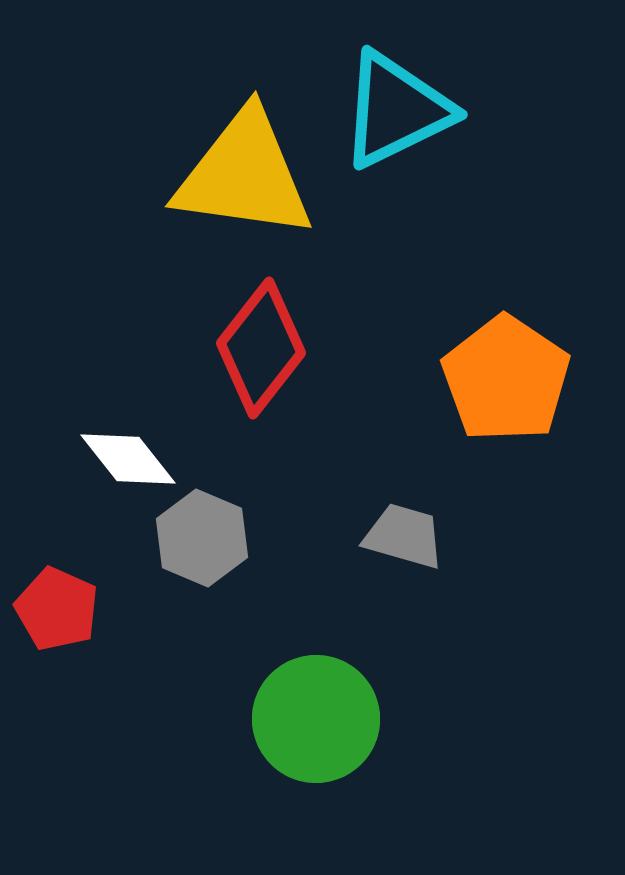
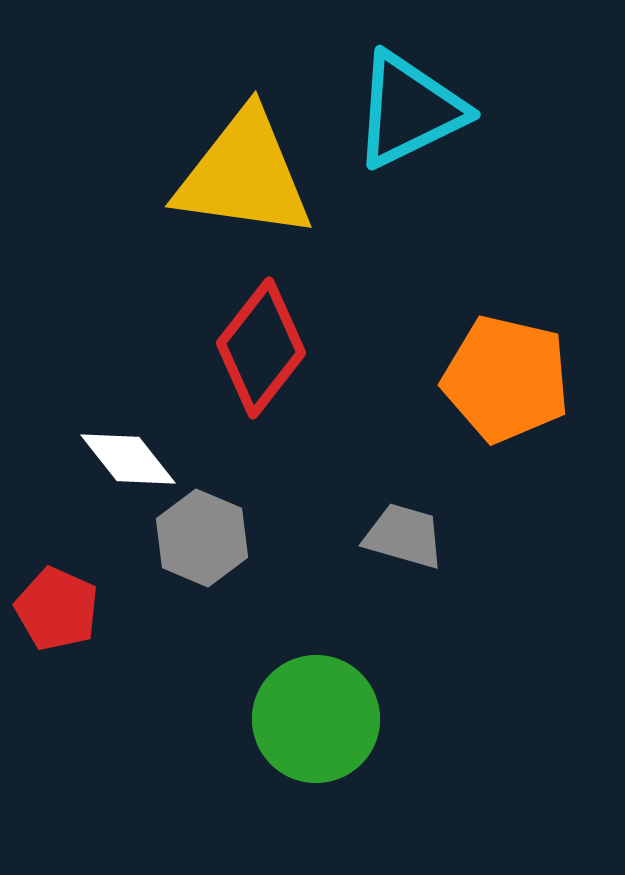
cyan triangle: moved 13 px right
orange pentagon: rotated 21 degrees counterclockwise
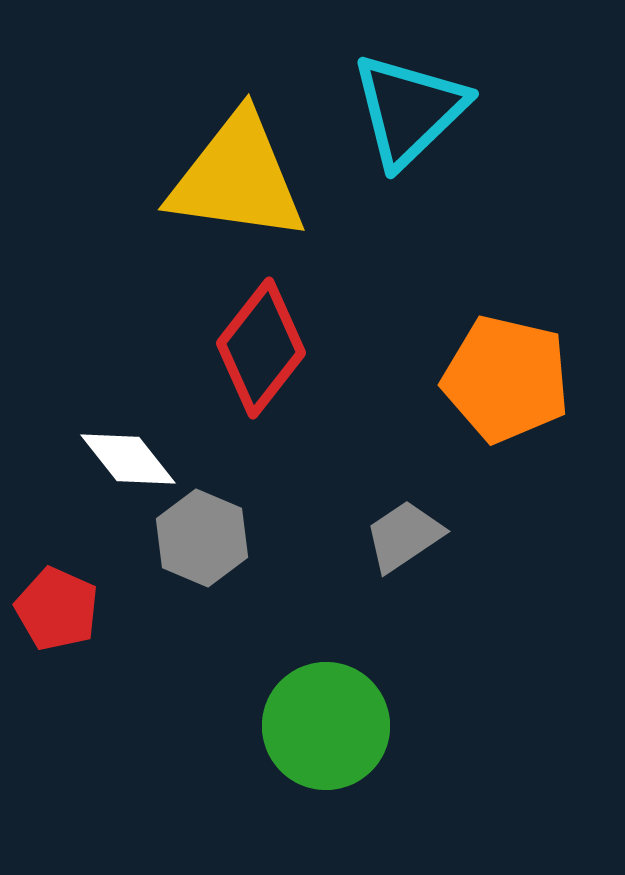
cyan triangle: rotated 18 degrees counterclockwise
yellow triangle: moved 7 px left, 3 px down
gray trapezoid: rotated 50 degrees counterclockwise
green circle: moved 10 px right, 7 px down
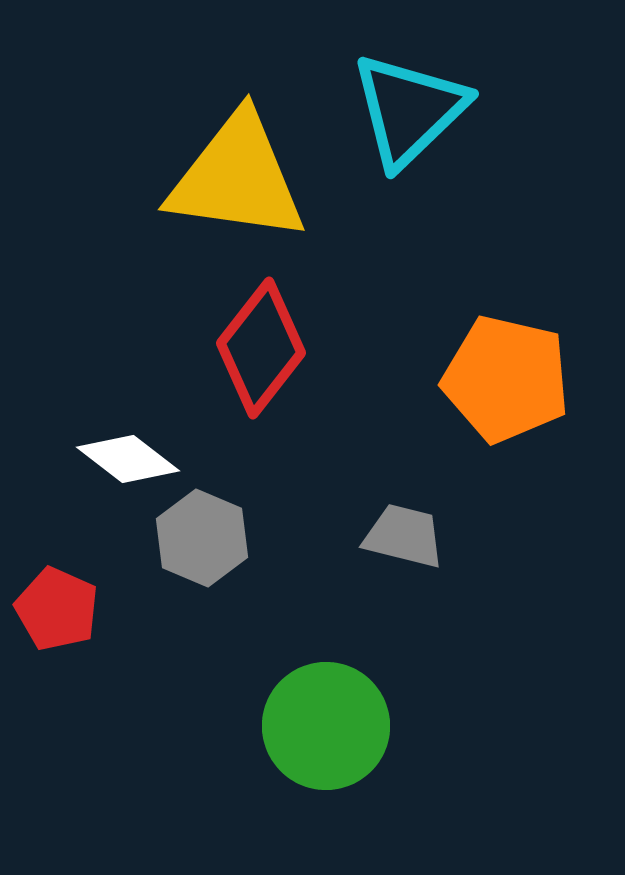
white diamond: rotated 14 degrees counterclockwise
gray trapezoid: rotated 48 degrees clockwise
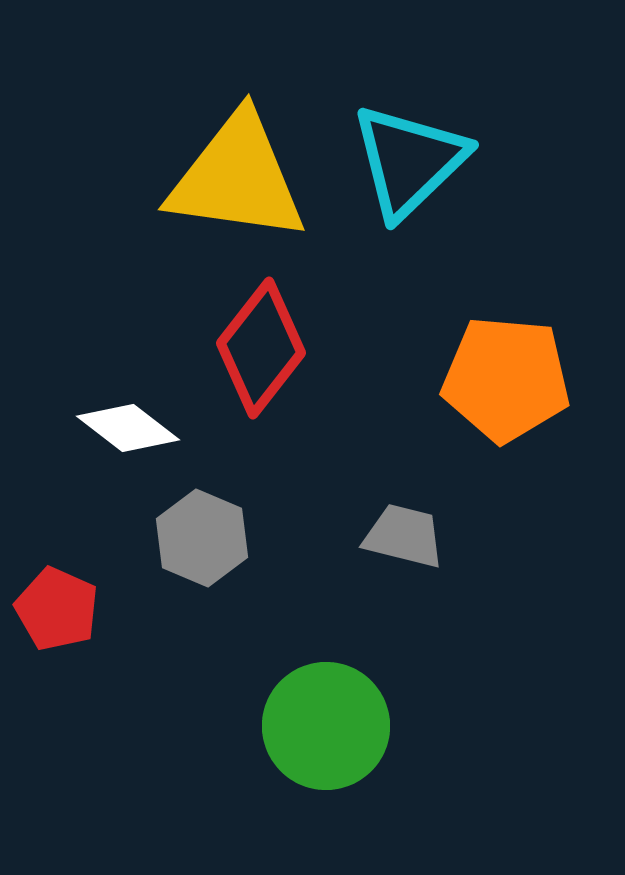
cyan triangle: moved 51 px down
orange pentagon: rotated 8 degrees counterclockwise
white diamond: moved 31 px up
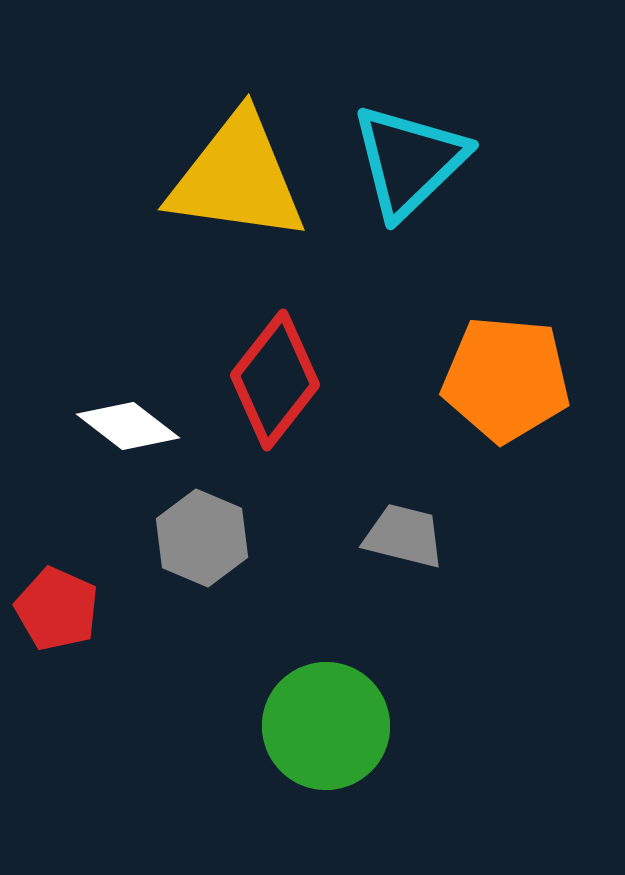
red diamond: moved 14 px right, 32 px down
white diamond: moved 2 px up
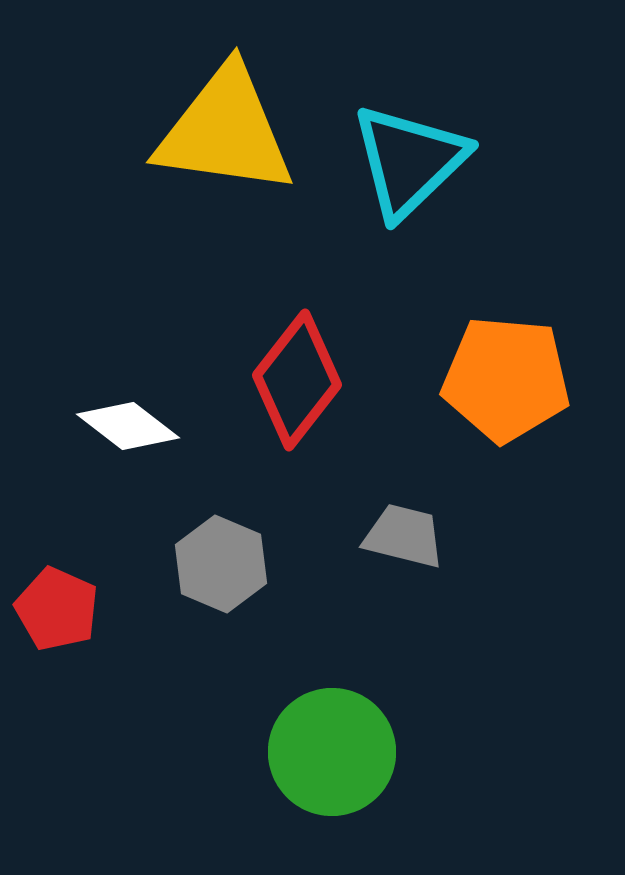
yellow triangle: moved 12 px left, 47 px up
red diamond: moved 22 px right
gray hexagon: moved 19 px right, 26 px down
green circle: moved 6 px right, 26 px down
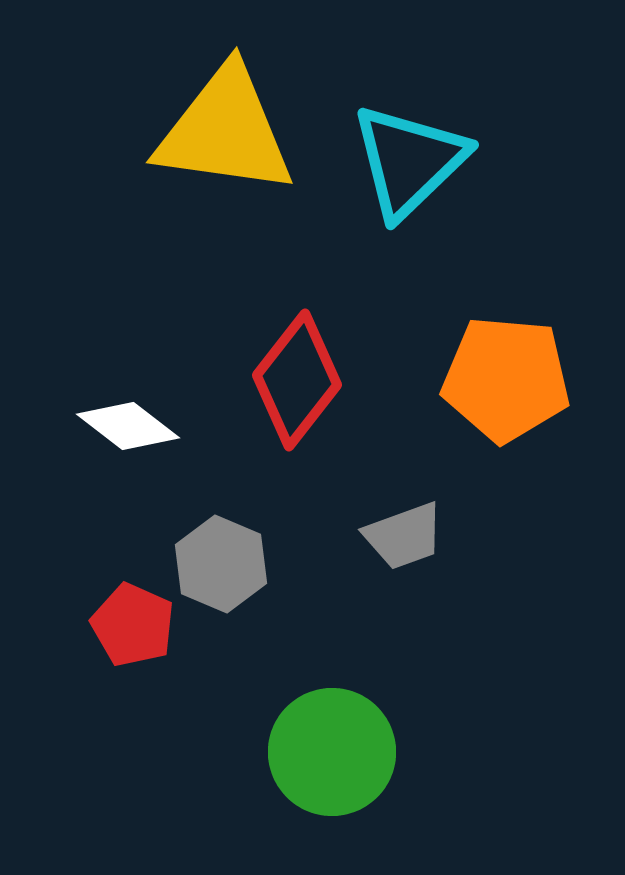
gray trapezoid: rotated 146 degrees clockwise
red pentagon: moved 76 px right, 16 px down
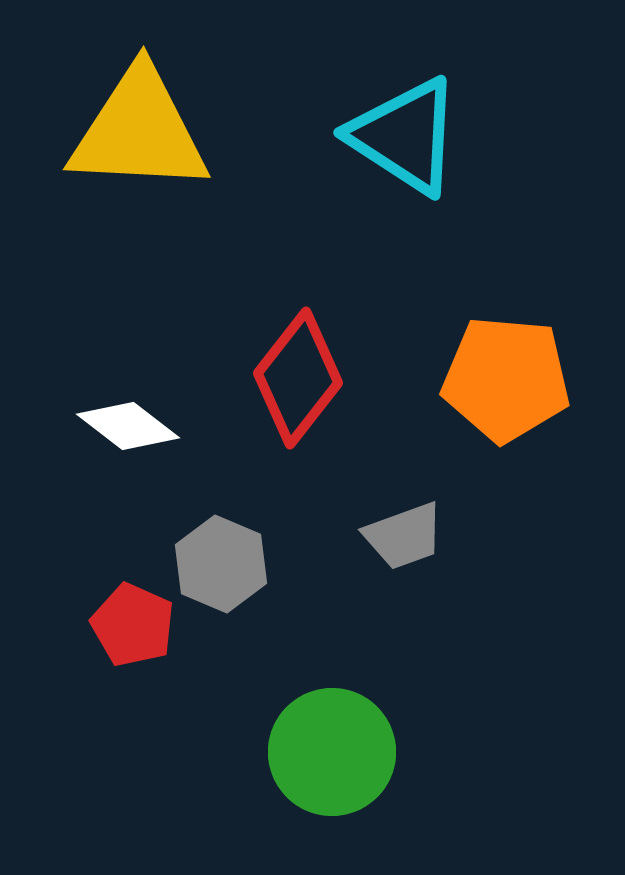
yellow triangle: moved 86 px left; rotated 5 degrees counterclockwise
cyan triangle: moved 4 px left, 25 px up; rotated 43 degrees counterclockwise
red diamond: moved 1 px right, 2 px up
